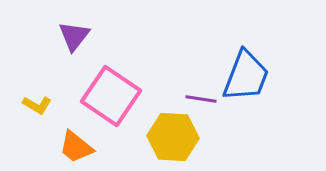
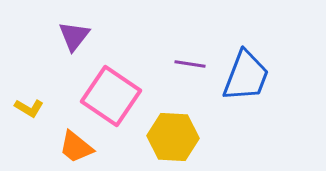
purple line: moved 11 px left, 35 px up
yellow L-shape: moved 8 px left, 3 px down
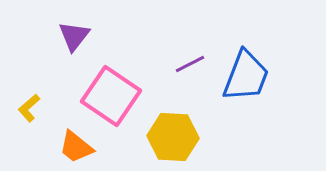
purple line: rotated 36 degrees counterclockwise
yellow L-shape: rotated 108 degrees clockwise
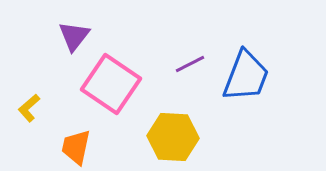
pink square: moved 12 px up
orange trapezoid: rotated 63 degrees clockwise
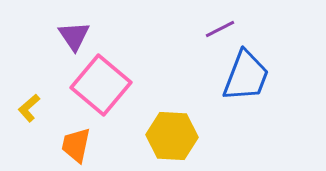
purple triangle: rotated 12 degrees counterclockwise
purple line: moved 30 px right, 35 px up
pink square: moved 10 px left, 1 px down; rotated 6 degrees clockwise
yellow hexagon: moved 1 px left, 1 px up
orange trapezoid: moved 2 px up
